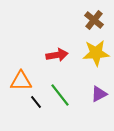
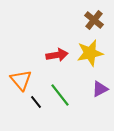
yellow star: moved 6 px left; rotated 8 degrees counterclockwise
orange triangle: moved 1 px up; rotated 50 degrees clockwise
purple triangle: moved 1 px right, 5 px up
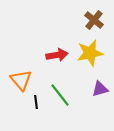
purple triangle: rotated 12 degrees clockwise
black line: rotated 32 degrees clockwise
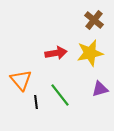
red arrow: moved 1 px left, 2 px up
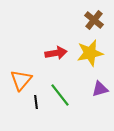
orange triangle: rotated 20 degrees clockwise
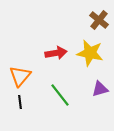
brown cross: moved 5 px right
yellow star: rotated 24 degrees clockwise
orange triangle: moved 1 px left, 4 px up
black line: moved 16 px left
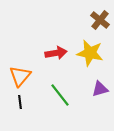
brown cross: moved 1 px right
